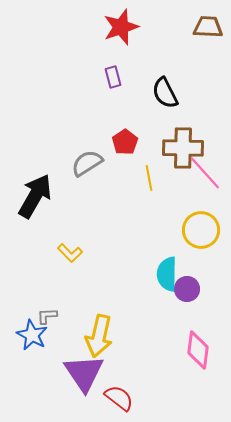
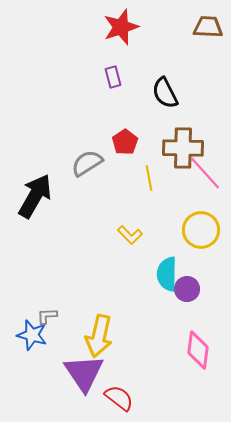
yellow L-shape: moved 60 px right, 18 px up
blue star: rotated 12 degrees counterclockwise
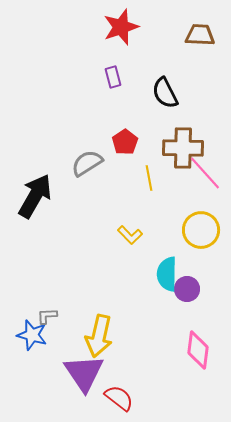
brown trapezoid: moved 8 px left, 8 px down
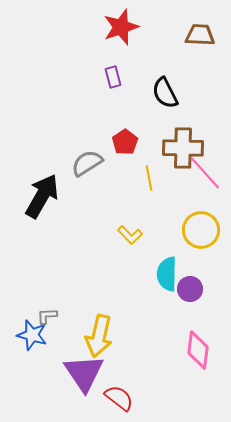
black arrow: moved 7 px right
purple circle: moved 3 px right
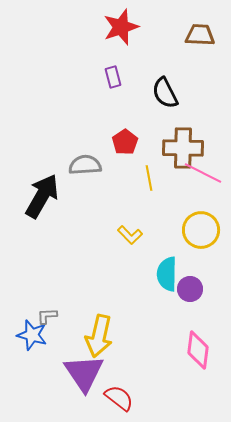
gray semicircle: moved 2 px left, 2 px down; rotated 28 degrees clockwise
pink line: moved 2 px left; rotated 21 degrees counterclockwise
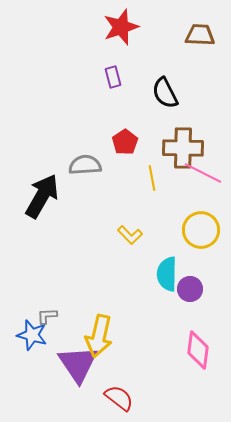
yellow line: moved 3 px right
purple triangle: moved 6 px left, 9 px up
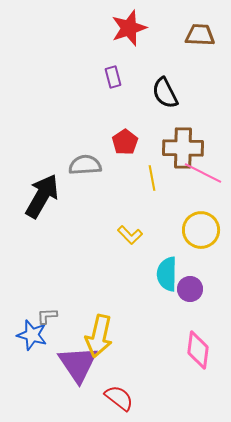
red star: moved 8 px right, 1 px down
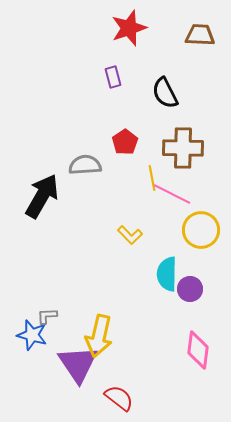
pink line: moved 31 px left, 21 px down
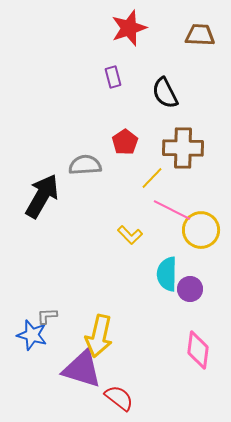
yellow line: rotated 55 degrees clockwise
pink line: moved 16 px down
purple triangle: moved 4 px right, 5 px down; rotated 39 degrees counterclockwise
